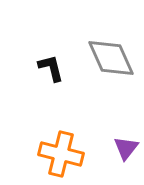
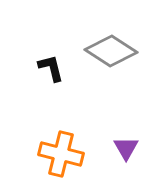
gray diamond: moved 7 px up; rotated 33 degrees counterclockwise
purple triangle: rotated 8 degrees counterclockwise
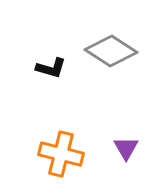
black L-shape: rotated 120 degrees clockwise
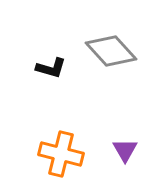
gray diamond: rotated 15 degrees clockwise
purple triangle: moved 1 px left, 2 px down
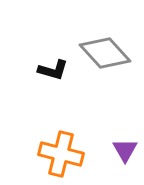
gray diamond: moved 6 px left, 2 px down
black L-shape: moved 2 px right, 2 px down
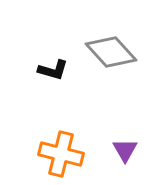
gray diamond: moved 6 px right, 1 px up
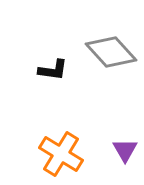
black L-shape: rotated 8 degrees counterclockwise
orange cross: rotated 18 degrees clockwise
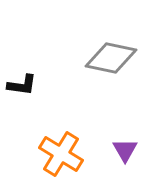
gray diamond: moved 6 px down; rotated 36 degrees counterclockwise
black L-shape: moved 31 px left, 15 px down
